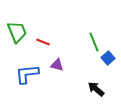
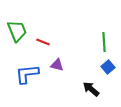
green trapezoid: moved 1 px up
green line: moved 10 px right; rotated 18 degrees clockwise
blue square: moved 9 px down
black arrow: moved 5 px left
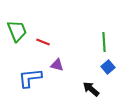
blue L-shape: moved 3 px right, 4 px down
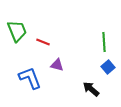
blue L-shape: rotated 75 degrees clockwise
